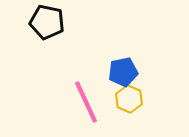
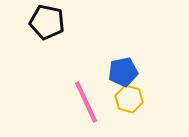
yellow hexagon: rotated 8 degrees counterclockwise
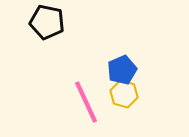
blue pentagon: moved 1 px left, 2 px up; rotated 12 degrees counterclockwise
yellow hexagon: moved 5 px left, 5 px up
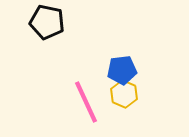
blue pentagon: rotated 16 degrees clockwise
yellow hexagon: rotated 8 degrees clockwise
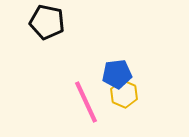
blue pentagon: moved 5 px left, 4 px down
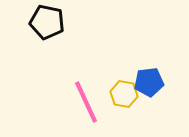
blue pentagon: moved 32 px right, 8 px down
yellow hexagon: rotated 12 degrees counterclockwise
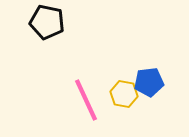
pink line: moved 2 px up
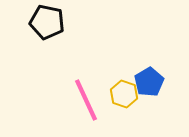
blue pentagon: rotated 24 degrees counterclockwise
yellow hexagon: rotated 8 degrees clockwise
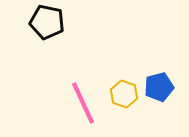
blue pentagon: moved 10 px right, 5 px down; rotated 16 degrees clockwise
pink line: moved 3 px left, 3 px down
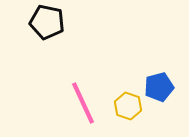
yellow hexagon: moved 4 px right, 12 px down
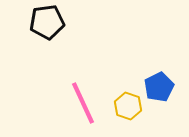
black pentagon: rotated 20 degrees counterclockwise
blue pentagon: rotated 12 degrees counterclockwise
